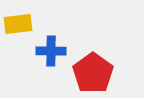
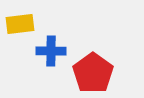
yellow rectangle: moved 2 px right
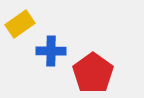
yellow rectangle: rotated 28 degrees counterclockwise
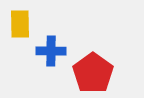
yellow rectangle: rotated 56 degrees counterclockwise
